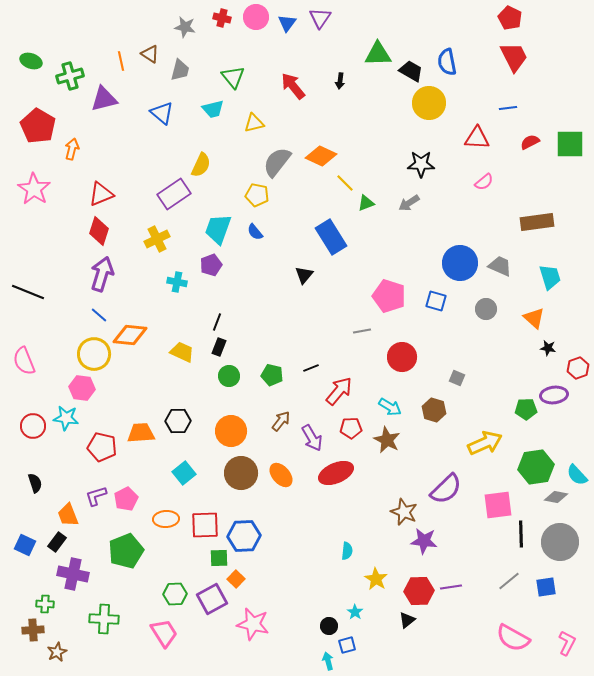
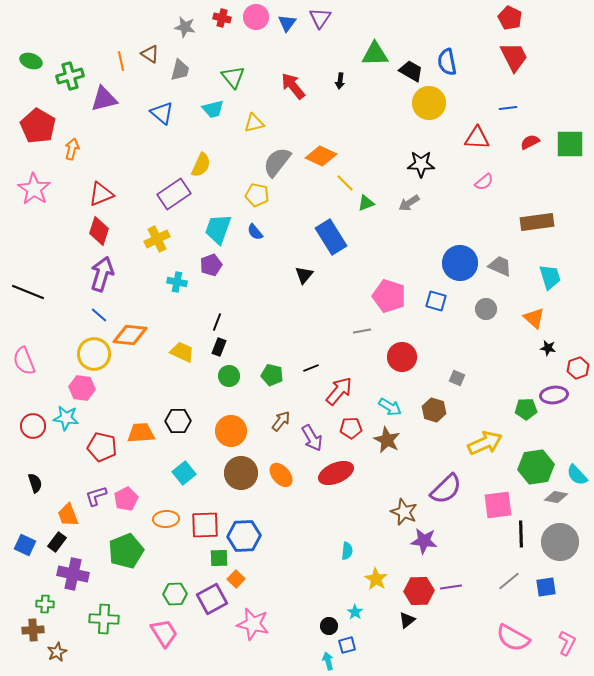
green triangle at (378, 54): moved 3 px left
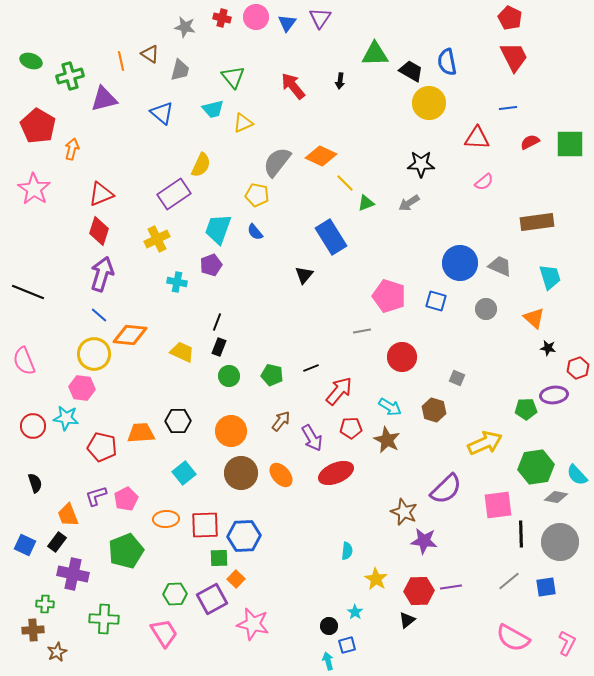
yellow triangle at (254, 123): moved 11 px left; rotated 10 degrees counterclockwise
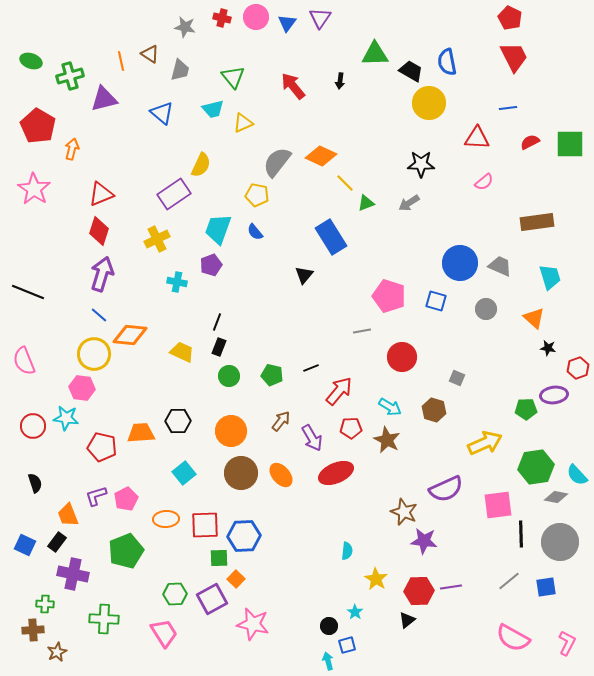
purple semicircle at (446, 489): rotated 20 degrees clockwise
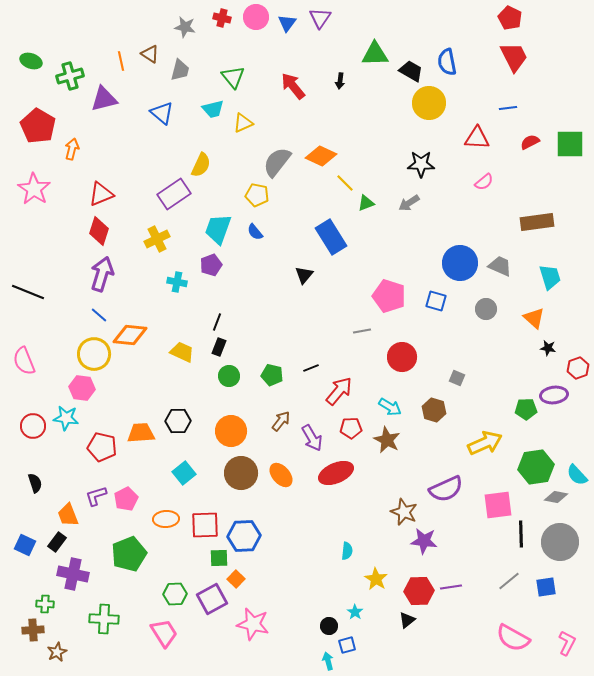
green pentagon at (126, 551): moved 3 px right, 3 px down
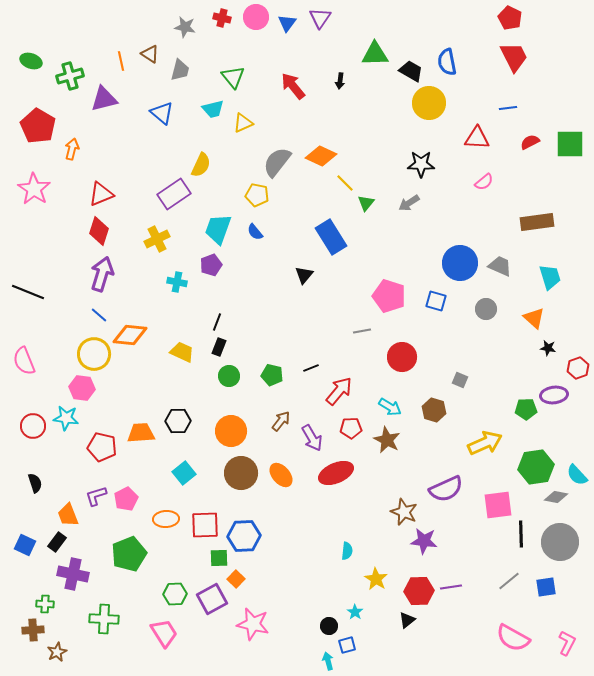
green triangle at (366, 203): rotated 30 degrees counterclockwise
gray square at (457, 378): moved 3 px right, 2 px down
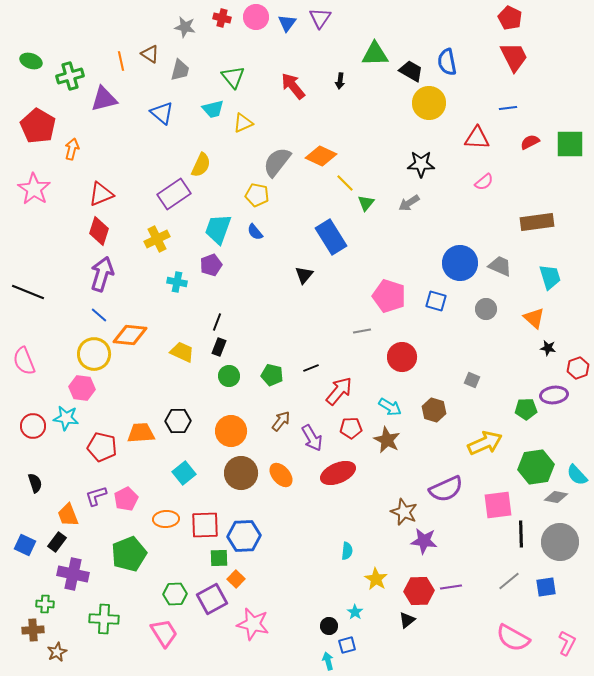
gray square at (460, 380): moved 12 px right
red ellipse at (336, 473): moved 2 px right
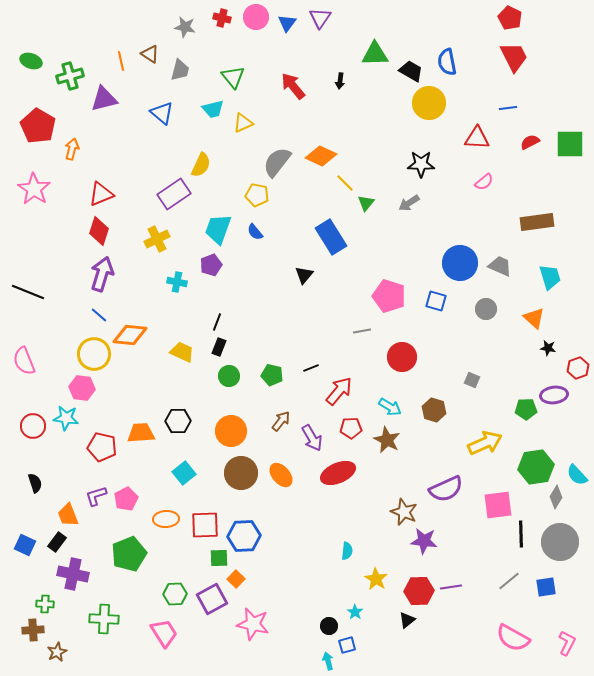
gray diamond at (556, 497): rotated 70 degrees counterclockwise
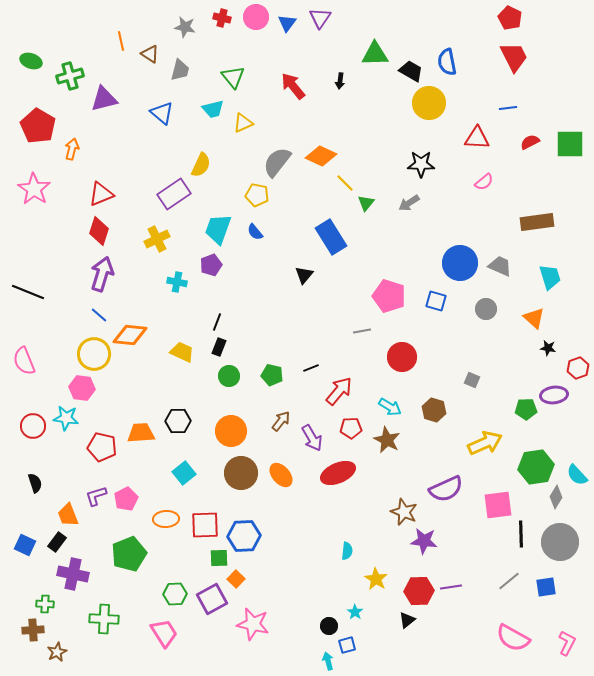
orange line at (121, 61): moved 20 px up
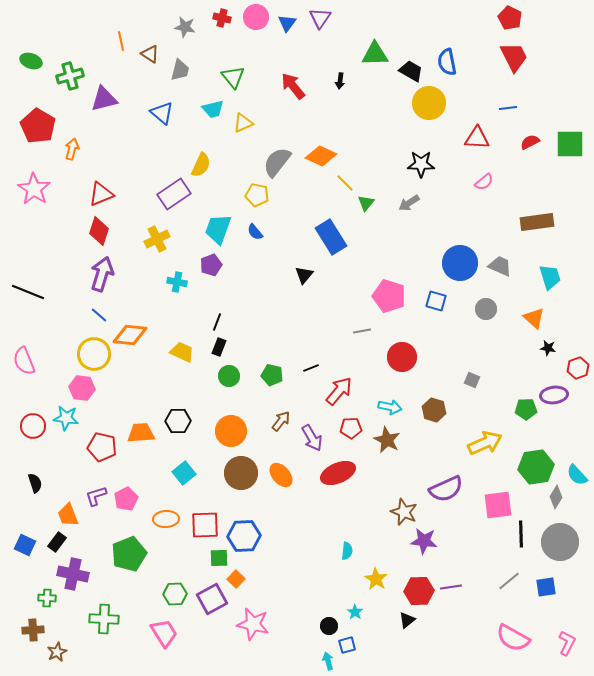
cyan arrow at (390, 407): rotated 20 degrees counterclockwise
green cross at (45, 604): moved 2 px right, 6 px up
